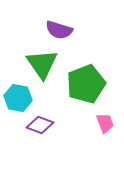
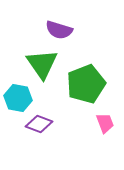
purple diamond: moved 1 px left, 1 px up
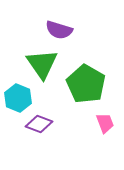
green pentagon: rotated 21 degrees counterclockwise
cyan hexagon: rotated 12 degrees clockwise
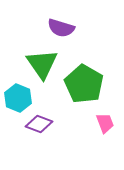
purple semicircle: moved 2 px right, 2 px up
green pentagon: moved 2 px left
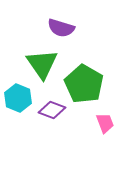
purple diamond: moved 13 px right, 14 px up
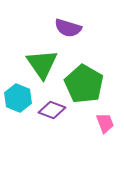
purple semicircle: moved 7 px right
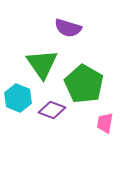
pink trapezoid: rotated 150 degrees counterclockwise
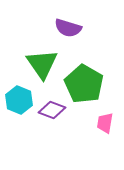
cyan hexagon: moved 1 px right, 2 px down
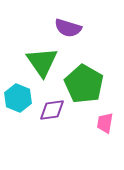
green triangle: moved 2 px up
cyan hexagon: moved 1 px left, 2 px up
purple diamond: rotated 28 degrees counterclockwise
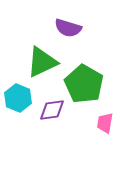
green triangle: rotated 40 degrees clockwise
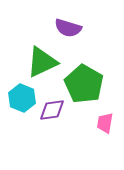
cyan hexagon: moved 4 px right
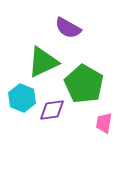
purple semicircle: rotated 12 degrees clockwise
green triangle: moved 1 px right
pink trapezoid: moved 1 px left
